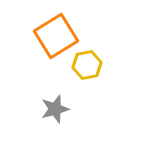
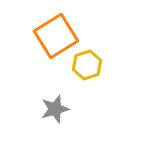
yellow hexagon: rotated 8 degrees counterclockwise
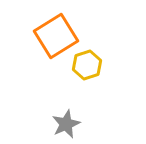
gray star: moved 11 px right, 15 px down; rotated 8 degrees counterclockwise
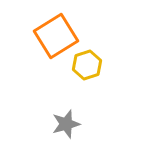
gray star: rotated 8 degrees clockwise
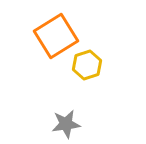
gray star: rotated 8 degrees clockwise
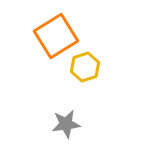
yellow hexagon: moved 2 px left, 2 px down
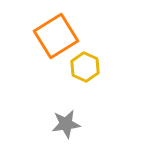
yellow hexagon: rotated 16 degrees counterclockwise
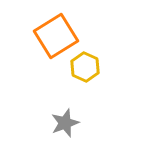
gray star: moved 1 px left, 1 px up; rotated 12 degrees counterclockwise
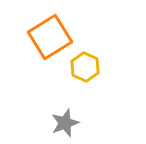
orange square: moved 6 px left, 1 px down
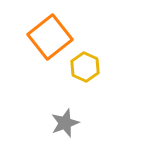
orange square: rotated 6 degrees counterclockwise
